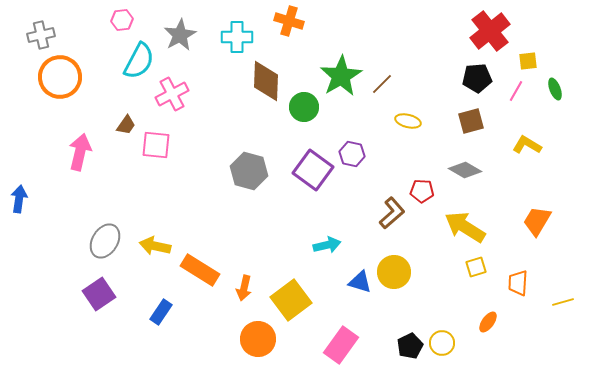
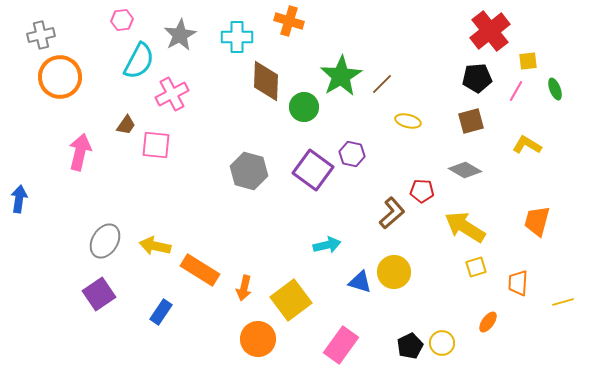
orange trapezoid at (537, 221): rotated 16 degrees counterclockwise
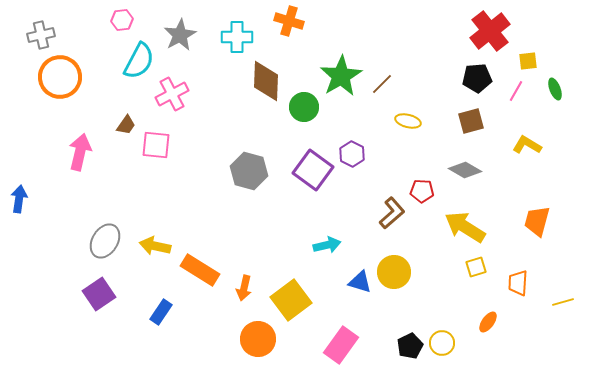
purple hexagon at (352, 154): rotated 15 degrees clockwise
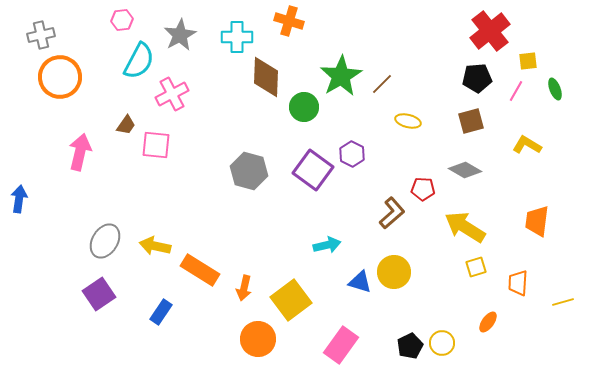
brown diamond at (266, 81): moved 4 px up
red pentagon at (422, 191): moved 1 px right, 2 px up
orange trapezoid at (537, 221): rotated 8 degrees counterclockwise
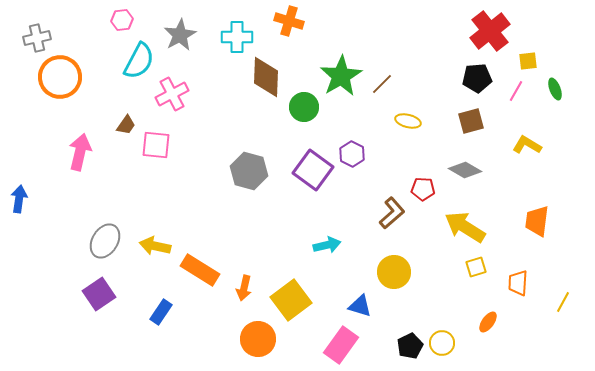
gray cross at (41, 35): moved 4 px left, 3 px down
blue triangle at (360, 282): moved 24 px down
yellow line at (563, 302): rotated 45 degrees counterclockwise
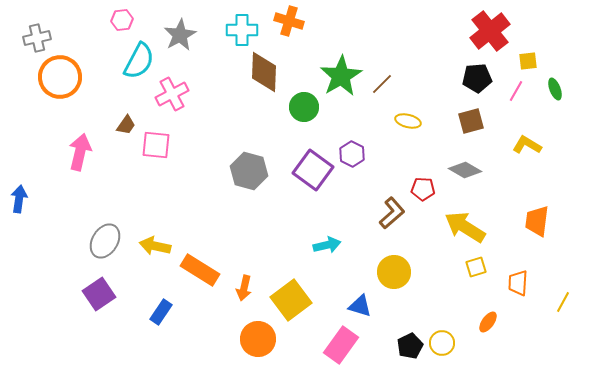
cyan cross at (237, 37): moved 5 px right, 7 px up
brown diamond at (266, 77): moved 2 px left, 5 px up
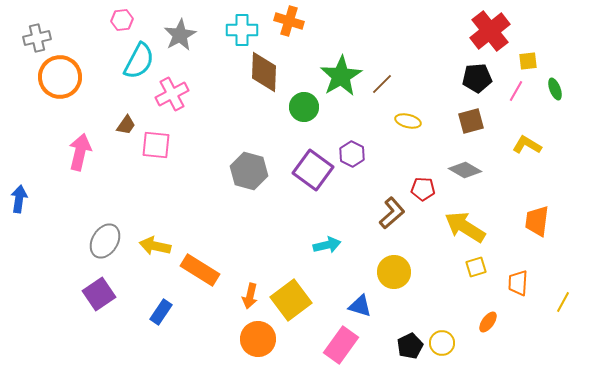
orange arrow at (244, 288): moved 6 px right, 8 px down
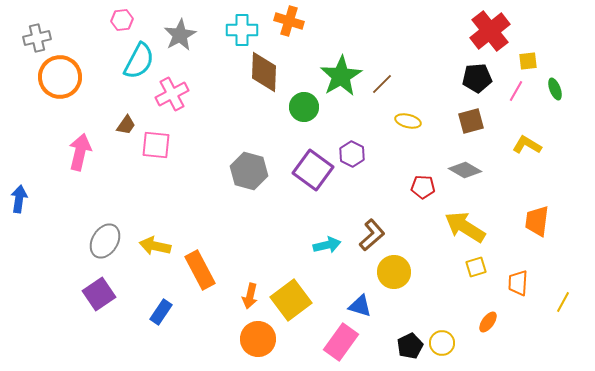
red pentagon at (423, 189): moved 2 px up
brown L-shape at (392, 213): moved 20 px left, 22 px down
orange rectangle at (200, 270): rotated 30 degrees clockwise
pink rectangle at (341, 345): moved 3 px up
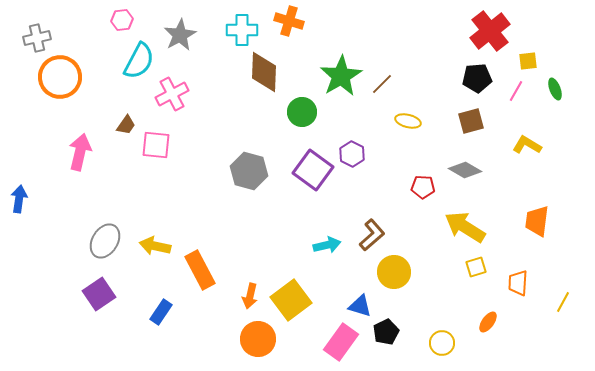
green circle at (304, 107): moved 2 px left, 5 px down
black pentagon at (410, 346): moved 24 px left, 14 px up
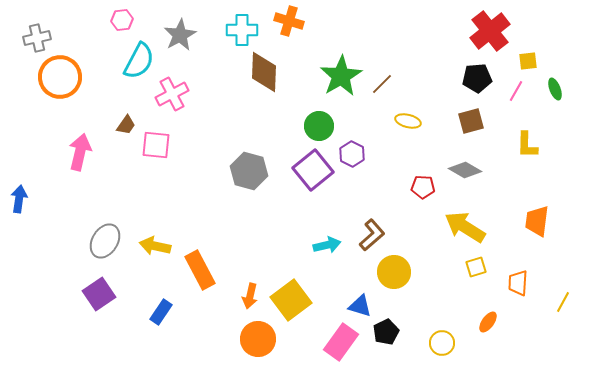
green circle at (302, 112): moved 17 px right, 14 px down
yellow L-shape at (527, 145): rotated 120 degrees counterclockwise
purple square at (313, 170): rotated 15 degrees clockwise
